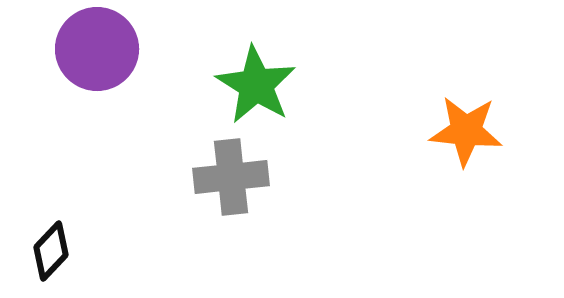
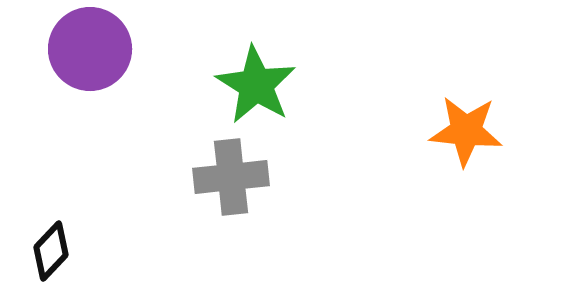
purple circle: moved 7 px left
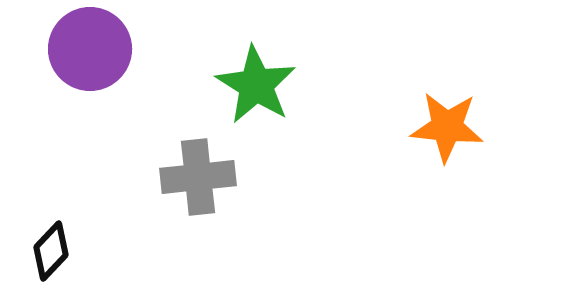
orange star: moved 19 px left, 4 px up
gray cross: moved 33 px left
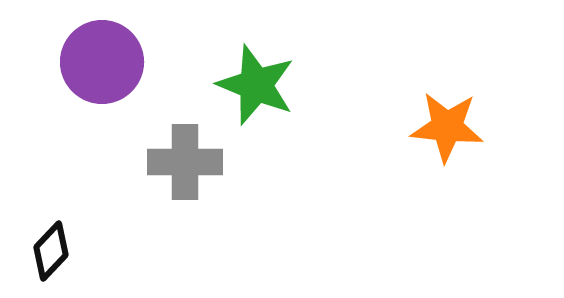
purple circle: moved 12 px right, 13 px down
green star: rotated 10 degrees counterclockwise
gray cross: moved 13 px left, 15 px up; rotated 6 degrees clockwise
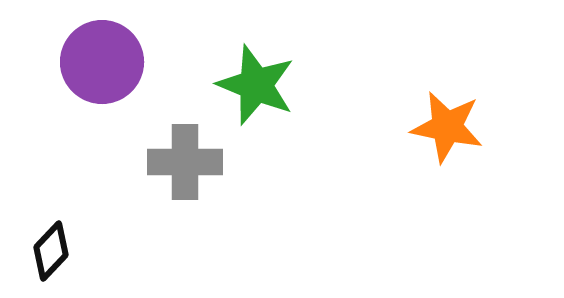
orange star: rotated 6 degrees clockwise
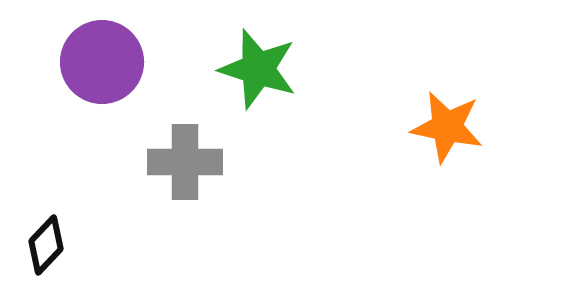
green star: moved 2 px right, 16 px up; rotated 4 degrees counterclockwise
black diamond: moved 5 px left, 6 px up
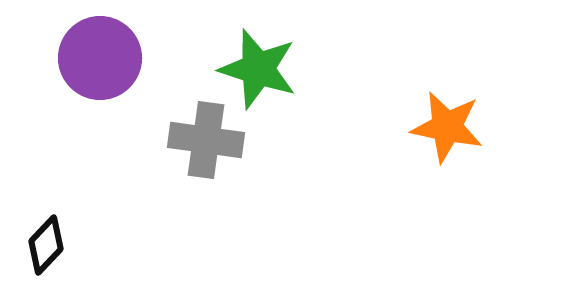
purple circle: moved 2 px left, 4 px up
gray cross: moved 21 px right, 22 px up; rotated 8 degrees clockwise
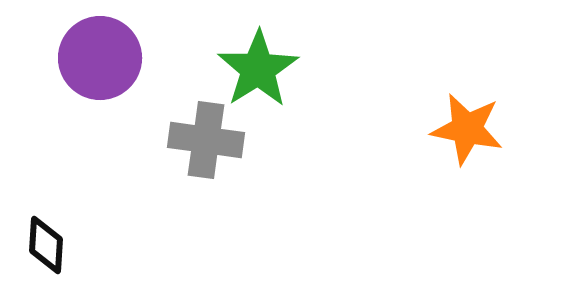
green star: rotated 22 degrees clockwise
orange star: moved 20 px right, 2 px down
black diamond: rotated 40 degrees counterclockwise
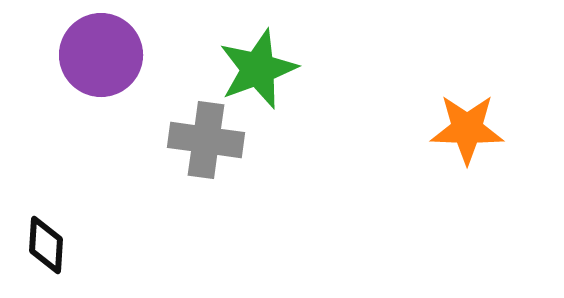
purple circle: moved 1 px right, 3 px up
green star: rotated 12 degrees clockwise
orange star: rotated 10 degrees counterclockwise
